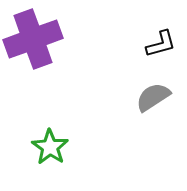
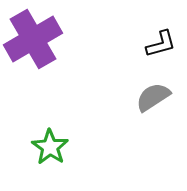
purple cross: rotated 10 degrees counterclockwise
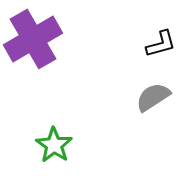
green star: moved 4 px right, 2 px up
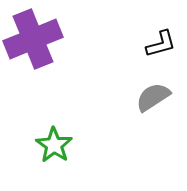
purple cross: rotated 8 degrees clockwise
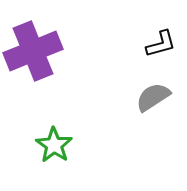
purple cross: moved 12 px down
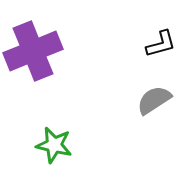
gray semicircle: moved 1 px right, 3 px down
green star: rotated 21 degrees counterclockwise
